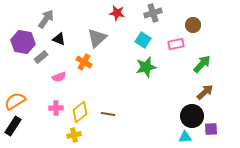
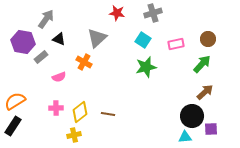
brown circle: moved 15 px right, 14 px down
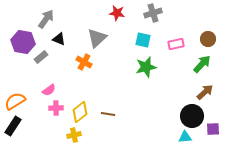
cyan square: rotated 21 degrees counterclockwise
pink semicircle: moved 10 px left, 13 px down; rotated 16 degrees counterclockwise
purple square: moved 2 px right
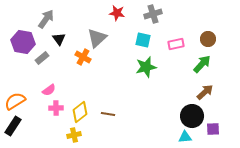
gray cross: moved 1 px down
black triangle: rotated 32 degrees clockwise
gray rectangle: moved 1 px right, 1 px down
orange cross: moved 1 px left, 5 px up
